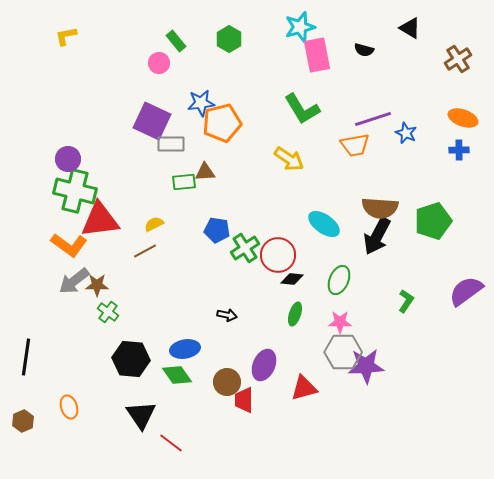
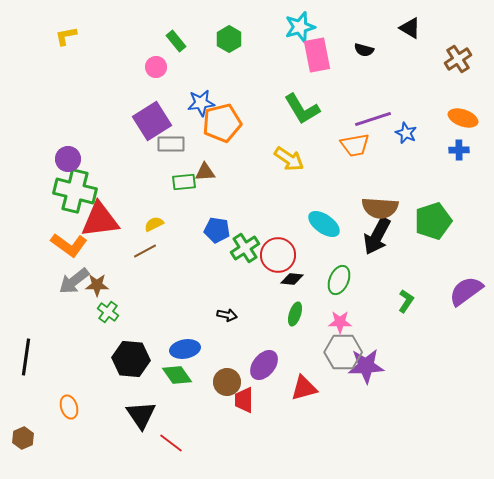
pink circle at (159, 63): moved 3 px left, 4 px down
purple square at (152, 121): rotated 33 degrees clockwise
purple ellipse at (264, 365): rotated 16 degrees clockwise
brown hexagon at (23, 421): moved 17 px down
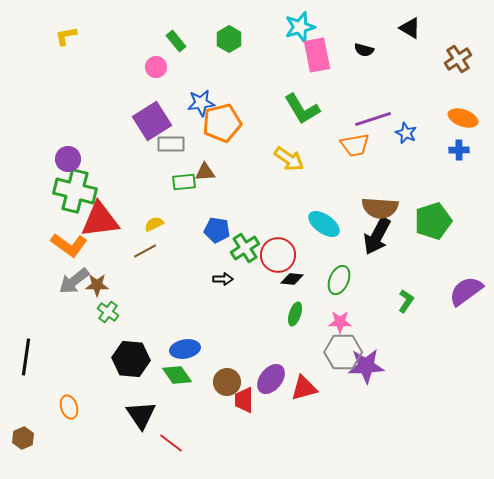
black arrow at (227, 315): moved 4 px left, 36 px up; rotated 12 degrees counterclockwise
purple ellipse at (264, 365): moved 7 px right, 14 px down
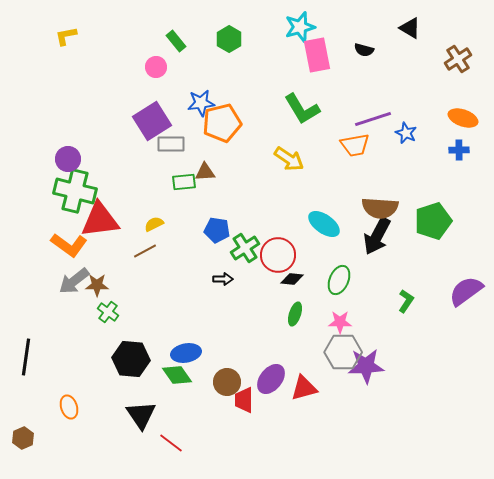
blue ellipse at (185, 349): moved 1 px right, 4 px down
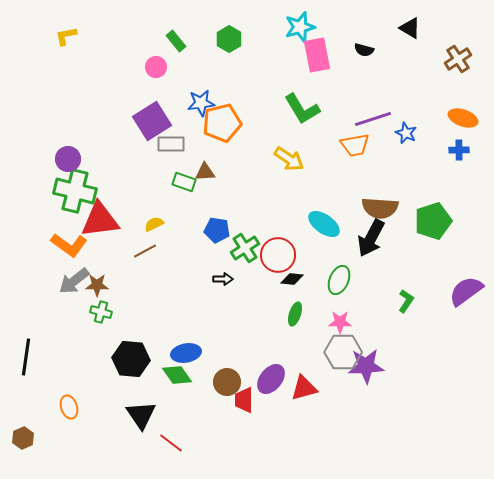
green rectangle at (184, 182): rotated 25 degrees clockwise
black arrow at (377, 236): moved 6 px left, 2 px down
green cross at (108, 312): moved 7 px left; rotated 20 degrees counterclockwise
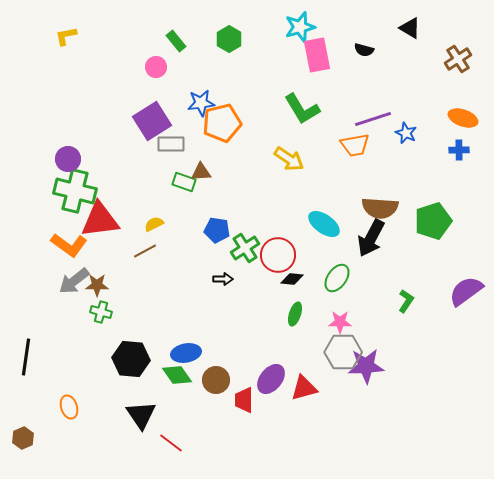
brown triangle at (205, 172): moved 4 px left
green ellipse at (339, 280): moved 2 px left, 2 px up; rotated 12 degrees clockwise
brown circle at (227, 382): moved 11 px left, 2 px up
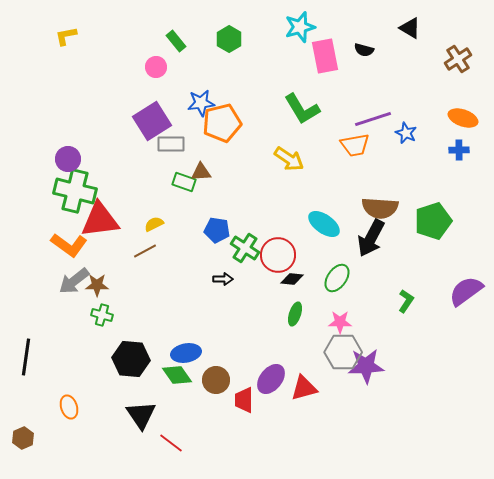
pink rectangle at (317, 55): moved 8 px right, 1 px down
green cross at (245, 248): rotated 24 degrees counterclockwise
green cross at (101, 312): moved 1 px right, 3 px down
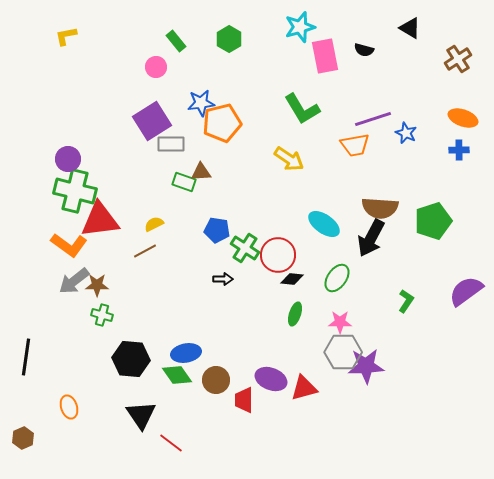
purple ellipse at (271, 379): rotated 72 degrees clockwise
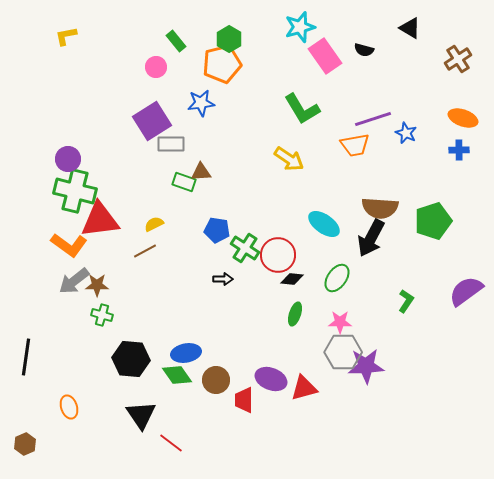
pink rectangle at (325, 56): rotated 24 degrees counterclockwise
orange pentagon at (222, 123): moved 59 px up
brown hexagon at (23, 438): moved 2 px right, 6 px down
